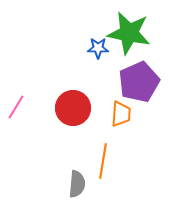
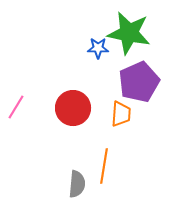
orange line: moved 1 px right, 5 px down
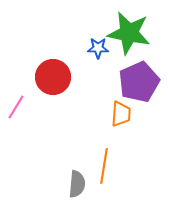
red circle: moved 20 px left, 31 px up
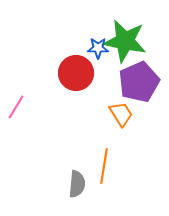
green star: moved 4 px left, 8 px down
red circle: moved 23 px right, 4 px up
orange trapezoid: rotated 36 degrees counterclockwise
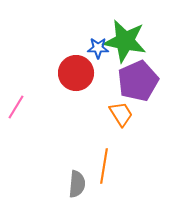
purple pentagon: moved 1 px left, 1 px up
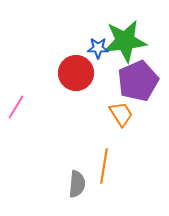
green star: rotated 18 degrees counterclockwise
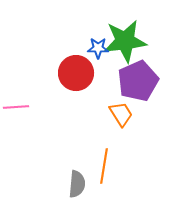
pink line: rotated 55 degrees clockwise
